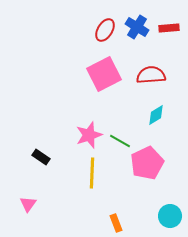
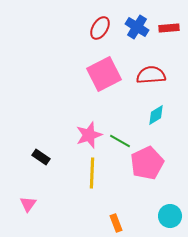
red ellipse: moved 5 px left, 2 px up
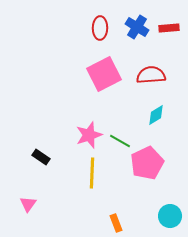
red ellipse: rotated 30 degrees counterclockwise
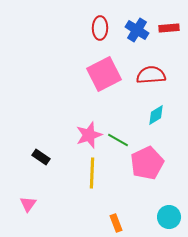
blue cross: moved 3 px down
green line: moved 2 px left, 1 px up
cyan circle: moved 1 px left, 1 px down
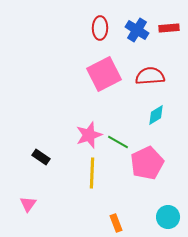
red semicircle: moved 1 px left, 1 px down
green line: moved 2 px down
cyan circle: moved 1 px left
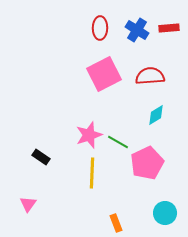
cyan circle: moved 3 px left, 4 px up
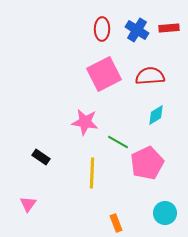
red ellipse: moved 2 px right, 1 px down
pink star: moved 4 px left, 13 px up; rotated 28 degrees clockwise
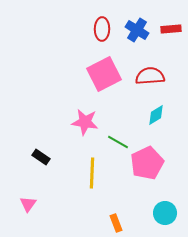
red rectangle: moved 2 px right, 1 px down
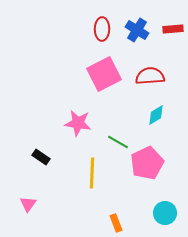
red rectangle: moved 2 px right
pink star: moved 7 px left, 1 px down
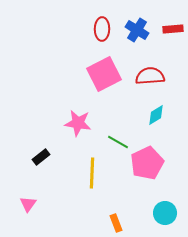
black rectangle: rotated 72 degrees counterclockwise
